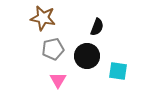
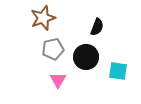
brown star: rotated 30 degrees counterclockwise
black circle: moved 1 px left, 1 px down
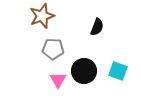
brown star: moved 1 px left, 2 px up
gray pentagon: rotated 15 degrees clockwise
black circle: moved 2 px left, 14 px down
cyan square: rotated 12 degrees clockwise
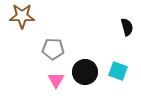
brown star: moved 20 px left; rotated 20 degrees clockwise
black semicircle: moved 30 px right; rotated 36 degrees counterclockwise
black circle: moved 1 px right, 1 px down
pink triangle: moved 2 px left
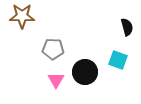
cyan square: moved 11 px up
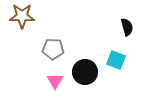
cyan square: moved 2 px left
pink triangle: moved 1 px left, 1 px down
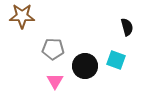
black circle: moved 6 px up
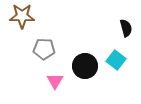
black semicircle: moved 1 px left, 1 px down
gray pentagon: moved 9 px left
cyan square: rotated 18 degrees clockwise
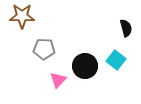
pink triangle: moved 3 px right, 1 px up; rotated 12 degrees clockwise
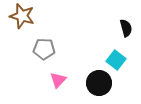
brown star: rotated 15 degrees clockwise
black circle: moved 14 px right, 17 px down
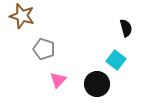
gray pentagon: rotated 15 degrees clockwise
black circle: moved 2 px left, 1 px down
